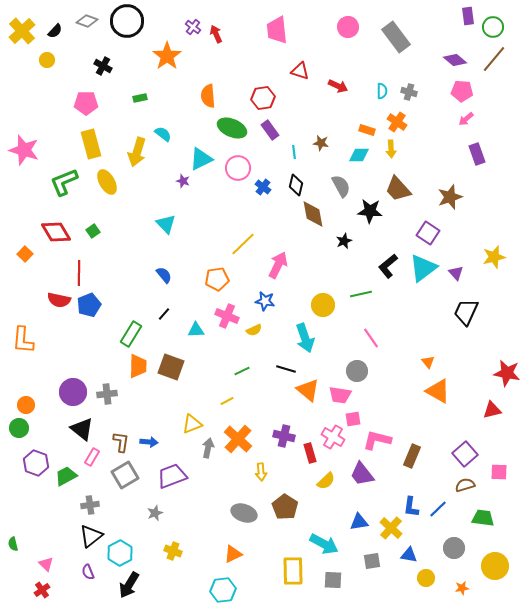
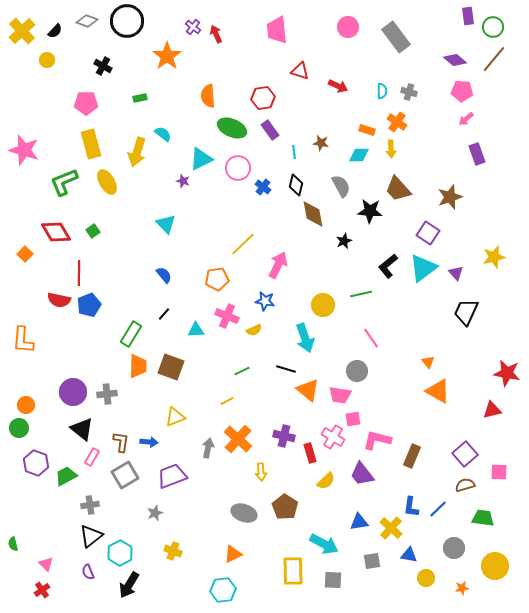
yellow triangle at (192, 424): moved 17 px left, 7 px up
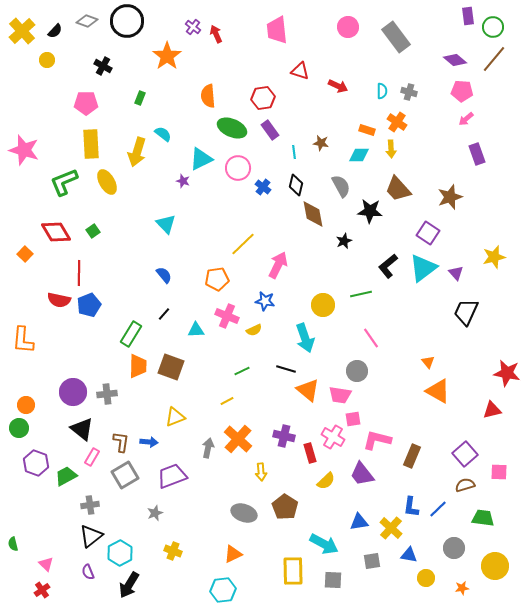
green rectangle at (140, 98): rotated 56 degrees counterclockwise
yellow rectangle at (91, 144): rotated 12 degrees clockwise
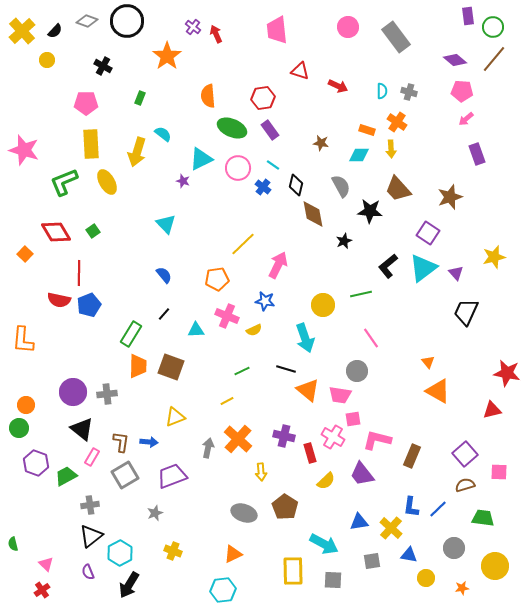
cyan line at (294, 152): moved 21 px left, 13 px down; rotated 48 degrees counterclockwise
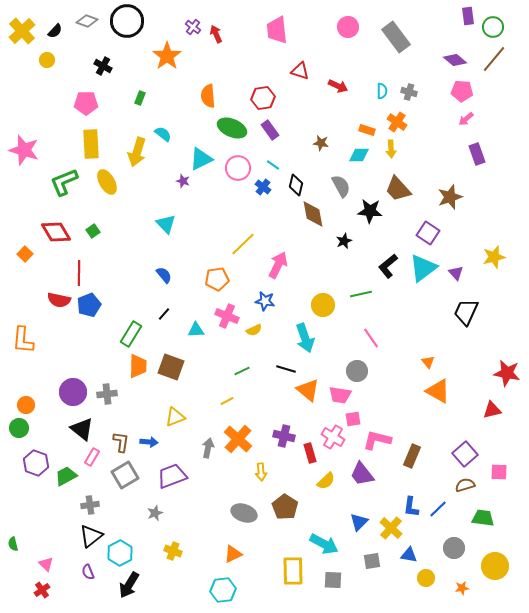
blue triangle at (359, 522): rotated 36 degrees counterclockwise
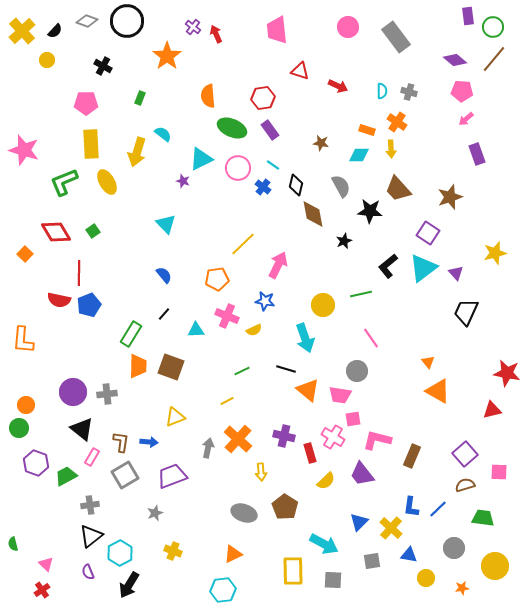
yellow star at (494, 257): moved 1 px right, 4 px up
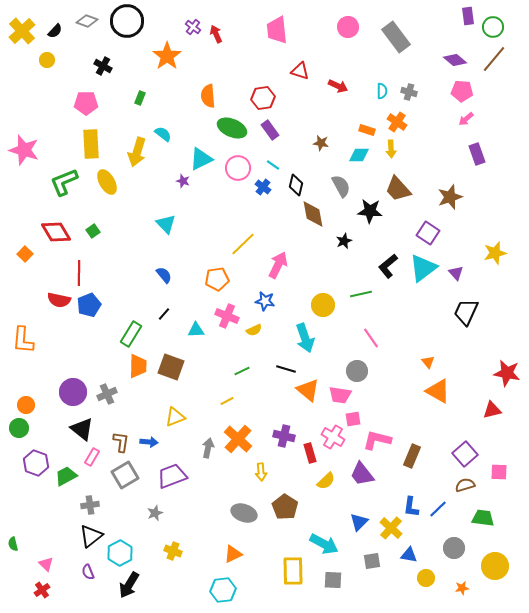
gray cross at (107, 394): rotated 18 degrees counterclockwise
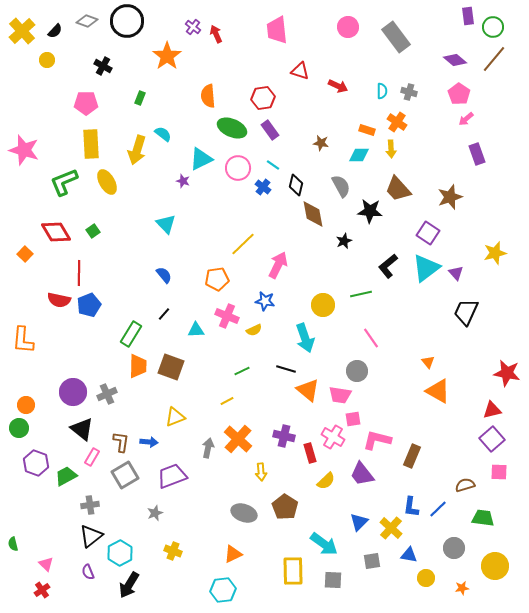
pink pentagon at (462, 91): moved 3 px left, 3 px down; rotated 30 degrees clockwise
yellow arrow at (137, 152): moved 2 px up
cyan triangle at (423, 268): moved 3 px right
purple square at (465, 454): moved 27 px right, 15 px up
cyan arrow at (324, 544): rotated 8 degrees clockwise
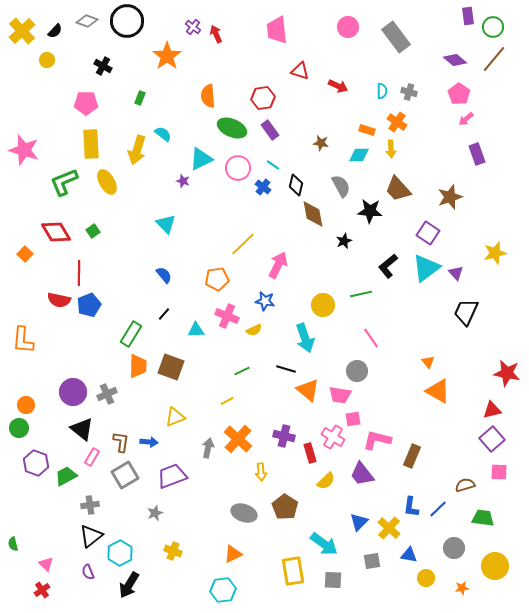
yellow cross at (391, 528): moved 2 px left
yellow rectangle at (293, 571): rotated 8 degrees counterclockwise
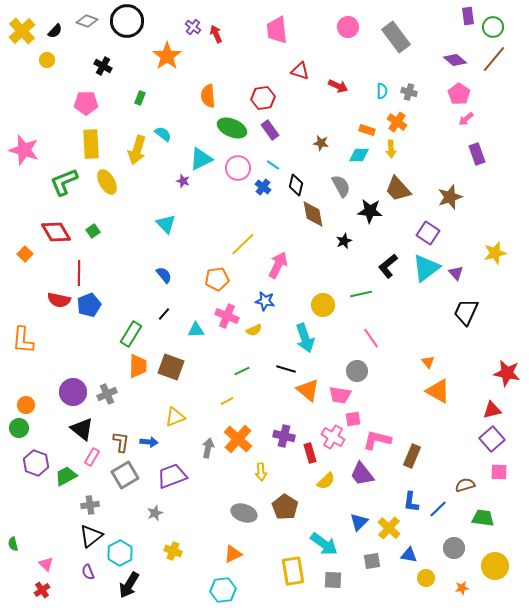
blue L-shape at (411, 507): moved 5 px up
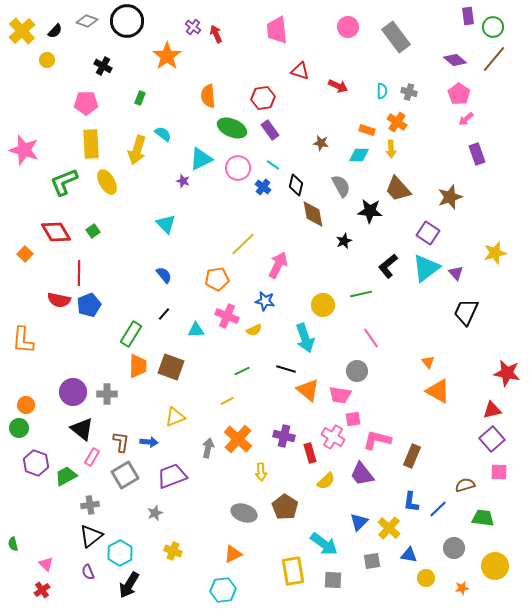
gray cross at (107, 394): rotated 24 degrees clockwise
